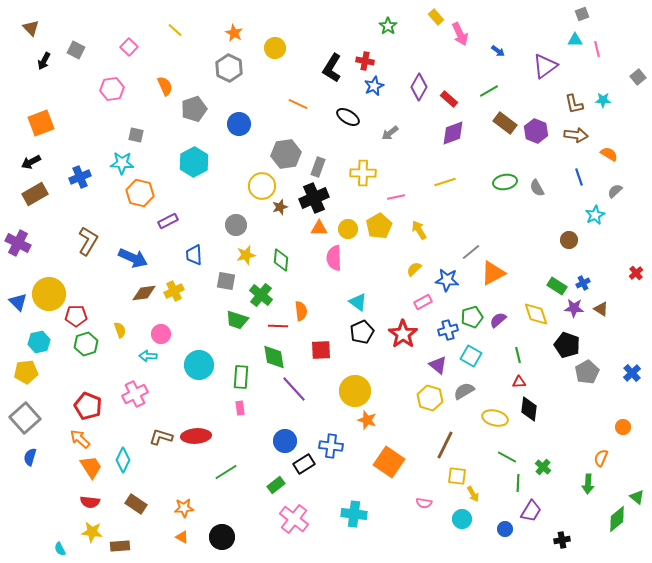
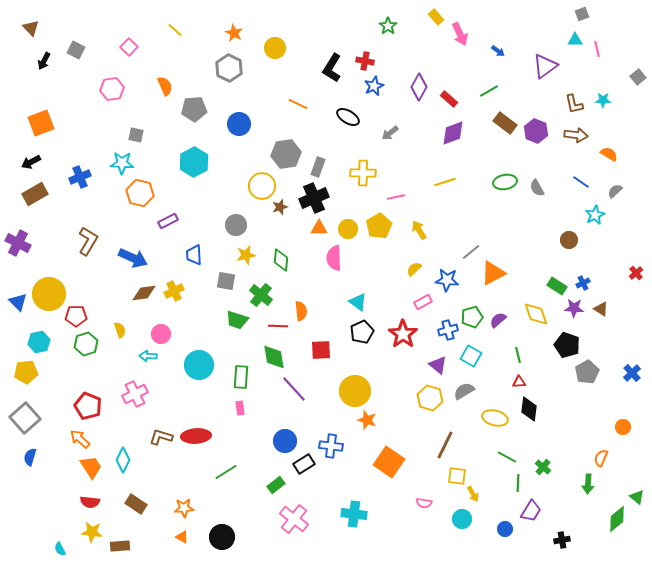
gray pentagon at (194, 109): rotated 15 degrees clockwise
blue line at (579, 177): moved 2 px right, 5 px down; rotated 36 degrees counterclockwise
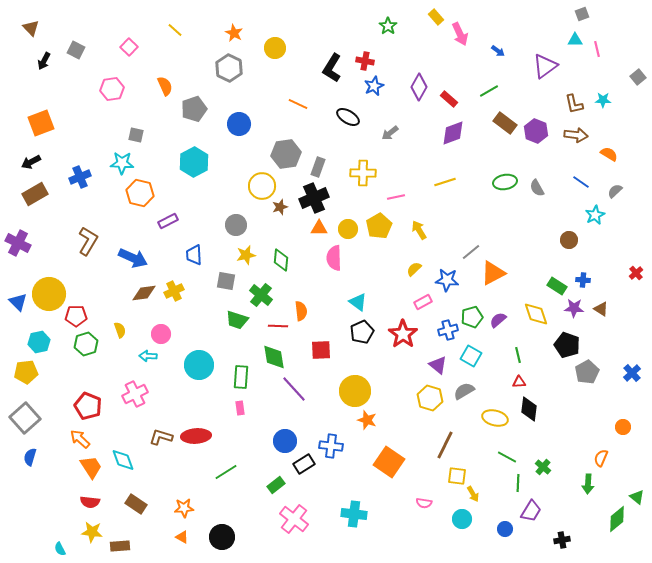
gray pentagon at (194, 109): rotated 15 degrees counterclockwise
blue cross at (583, 283): moved 3 px up; rotated 32 degrees clockwise
cyan diamond at (123, 460): rotated 45 degrees counterclockwise
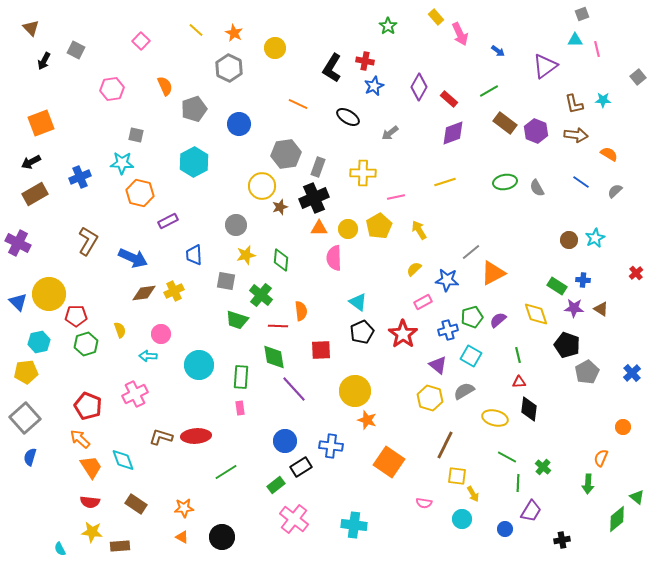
yellow line at (175, 30): moved 21 px right
pink square at (129, 47): moved 12 px right, 6 px up
cyan star at (595, 215): moved 23 px down
black rectangle at (304, 464): moved 3 px left, 3 px down
cyan cross at (354, 514): moved 11 px down
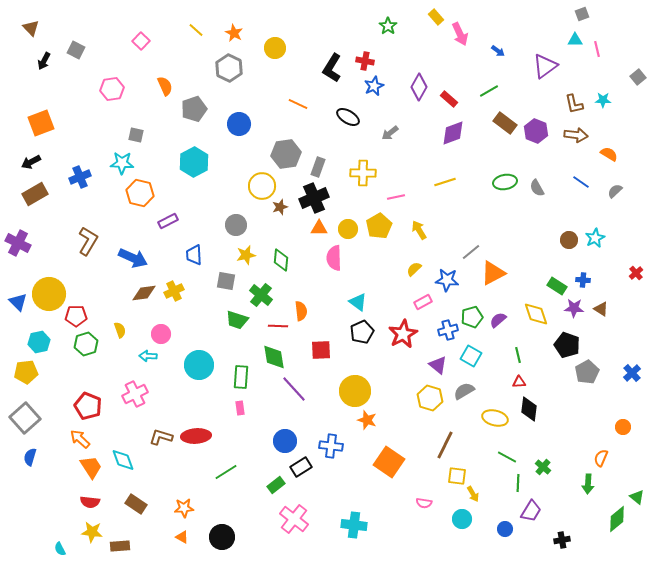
red star at (403, 334): rotated 8 degrees clockwise
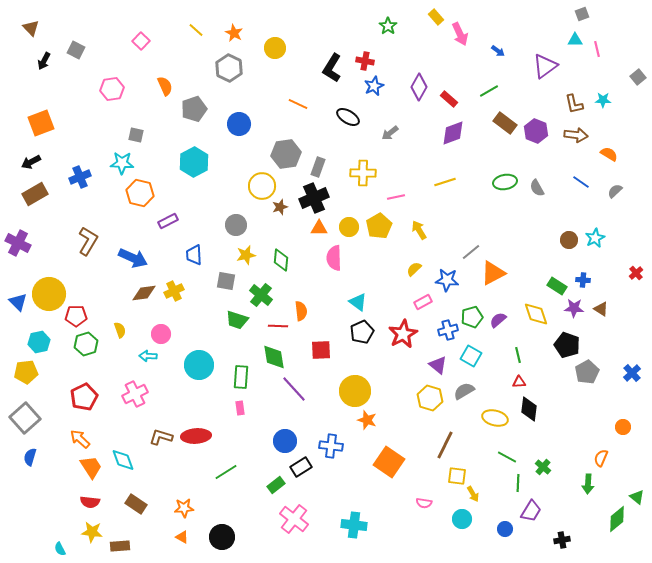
yellow circle at (348, 229): moved 1 px right, 2 px up
red pentagon at (88, 406): moved 4 px left, 9 px up; rotated 24 degrees clockwise
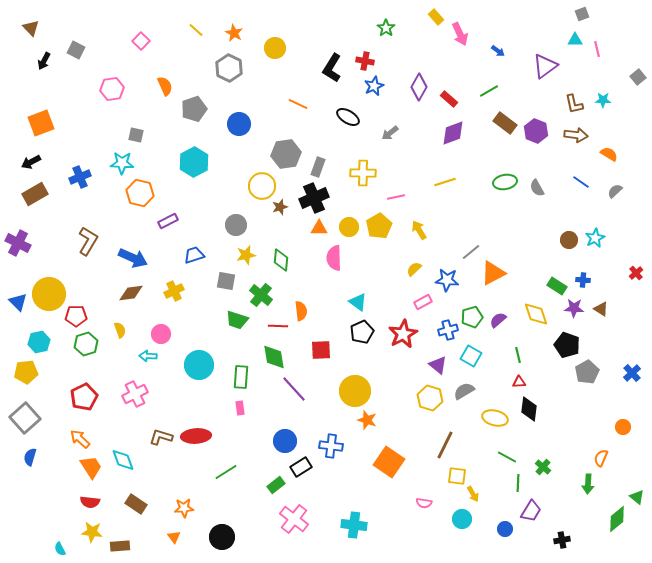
green star at (388, 26): moved 2 px left, 2 px down
blue trapezoid at (194, 255): rotated 75 degrees clockwise
brown diamond at (144, 293): moved 13 px left
orange triangle at (182, 537): moved 8 px left; rotated 24 degrees clockwise
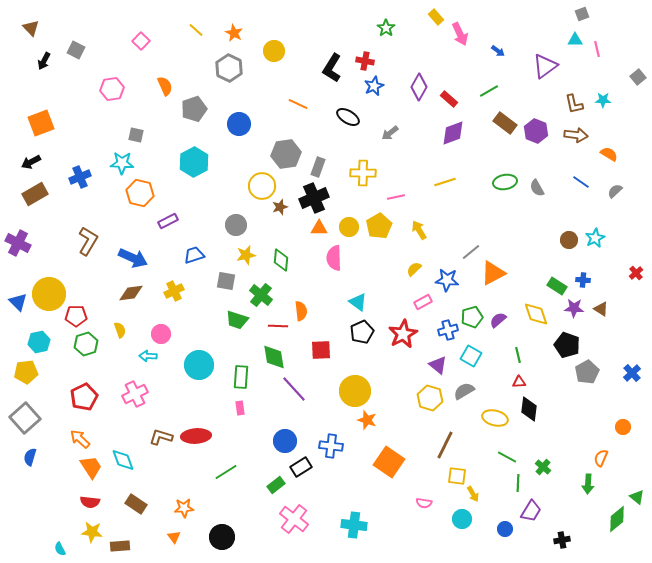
yellow circle at (275, 48): moved 1 px left, 3 px down
